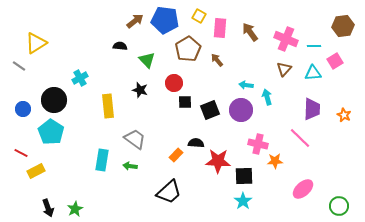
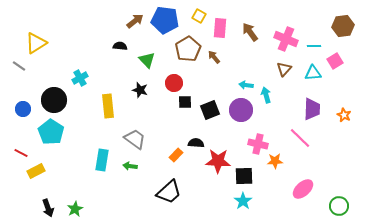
brown arrow at (217, 60): moved 3 px left, 3 px up
cyan arrow at (267, 97): moved 1 px left, 2 px up
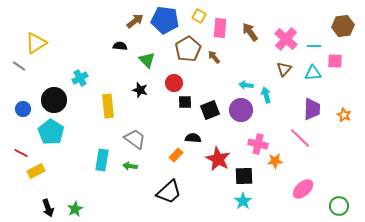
pink cross at (286, 39): rotated 20 degrees clockwise
pink square at (335, 61): rotated 35 degrees clockwise
black semicircle at (196, 143): moved 3 px left, 5 px up
red star at (218, 161): moved 2 px up; rotated 25 degrees clockwise
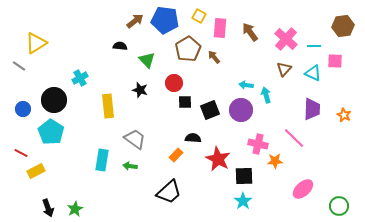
cyan triangle at (313, 73): rotated 30 degrees clockwise
pink line at (300, 138): moved 6 px left
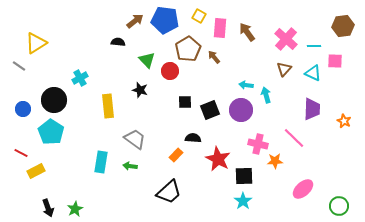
brown arrow at (250, 32): moved 3 px left
black semicircle at (120, 46): moved 2 px left, 4 px up
red circle at (174, 83): moved 4 px left, 12 px up
orange star at (344, 115): moved 6 px down
cyan rectangle at (102, 160): moved 1 px left, 2 px down
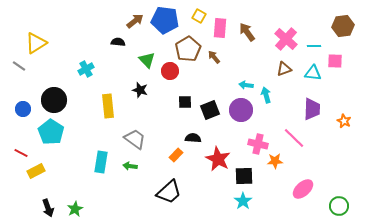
brown triangle at (284, 69): rotated 28 degrees clockwise
cyan triangle at (313, 73): rotated 18 degrees counterclockwise
cyan cross at (80, 78): moved 6 px right, 9 px up
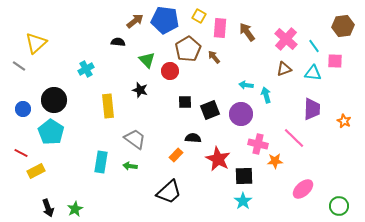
yellow triangle at (36, 43): rotated 10 degrees counterclockwise
cyan line at (314, 46): rotated 56 degrees clockwise
purple circle at (241, 110): moved 4 px down
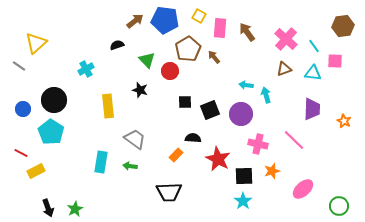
black semicircle at (118, 42): moved 1 px left, 3 px down; rotated 24 degrees counterclockwise
pink line at (294, 138): moved 2 px down
orange star at (275, 161): moved 3 px left, 10 px down; rotated 14 degrees counterclockwise
black trapezoid at (169, 192): rotated 40 degrees clockwise
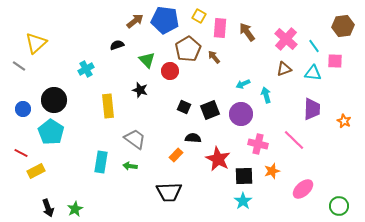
cyan arrow at (246, 85): moved 3 px left, 1 px up; rotated 32 degrees counterclockwise
black square at (185, 102): moved 1 px left, 5 px down; rotated 24 degrees clockwise
